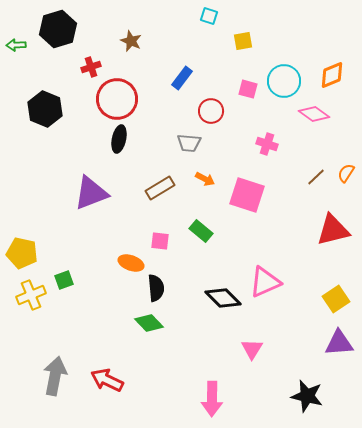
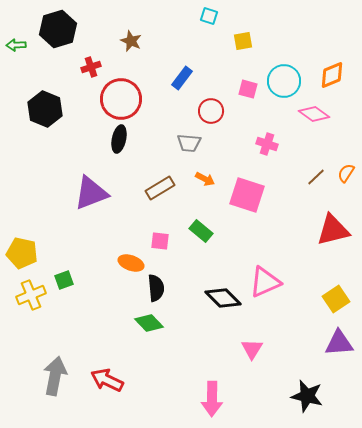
red circle at (117, 99): moved 4 px right
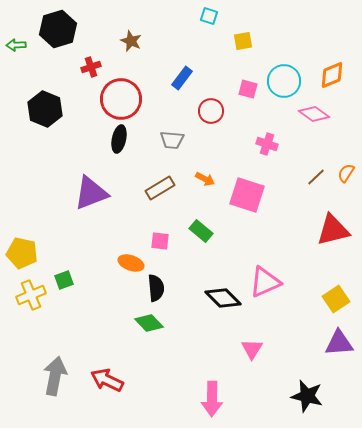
gray trapezoid at (189, 143): moved 17 px left, 3 px up
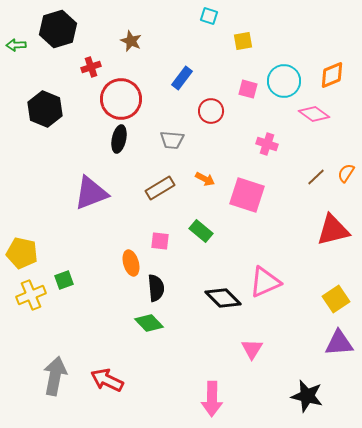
orange ellipse at (131, 263): rotated 55 degrees clockwise
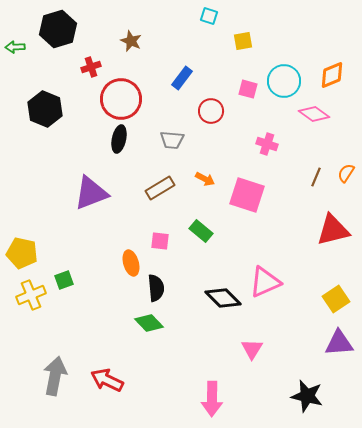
green arrow at (16, 45): moved 1 px left, 2 px down
brown line at (316, 177): rotated 24 degrees counterclockwise
